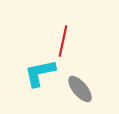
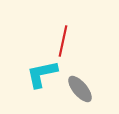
cyan L-shape: moved 2 px right, 1 px down
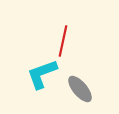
cyan L-shape: rotated 8 degrees counterclockwise
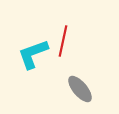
cyan L-shape: moved 9 px left, 20 px up
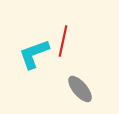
cyan L-shape: moved 1 px right
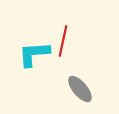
cyan L-shape: rotated 16 degrees clockwise
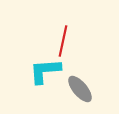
cyan L-shape: moved 11 px right, 17 px down
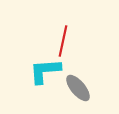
gray ellipse: moved 2 px left, 1 px up
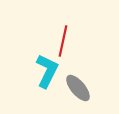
cyan L-shape: moved 2 px right; rotated 120 degrees clockwise
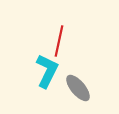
red line: moved 4 px left
